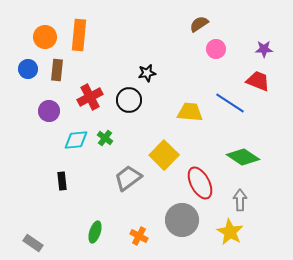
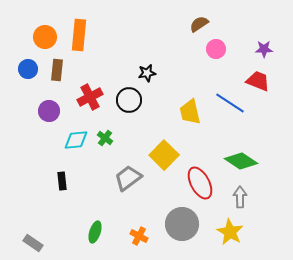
yellow trapezoid: rotated 108 degrees counterclockwise
green diamond: moved 2 px left, 4 px down
gray arrow: moved 3 px up
gray circle: moved 4 px down
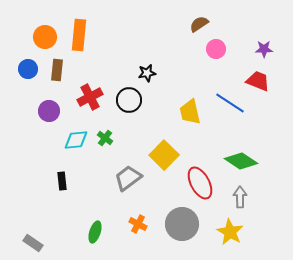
orange cross: moved 1 px left, 12 px up
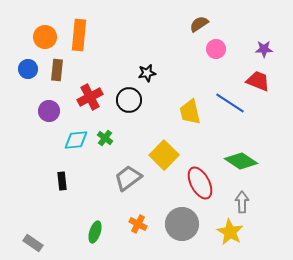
gray arrow: moved 2 px right, 5 px down
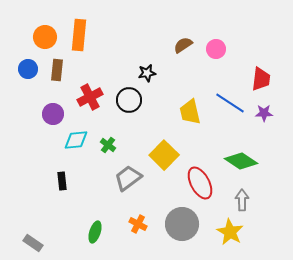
brown semicircle: moved 16 px left, 21 px down
purple star: moved 64 px down
red trapezoid: moved 3 px right, 2 px up; rotated 75 degrees clockwise
purple circle: moved 4 px right, 3 px down
green cross: moved 3 px right, 7 px down
gray arrow: moved 2 px up
